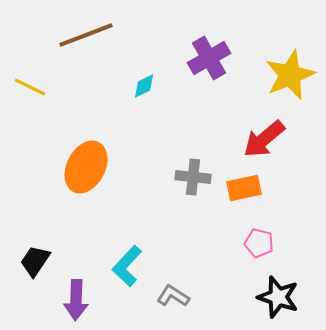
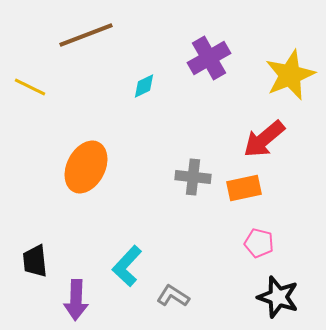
black trapezoid: rotated 40 degrees counterclockwise
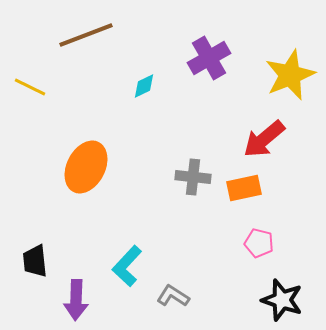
black star: moved 4 px right, 3 px down
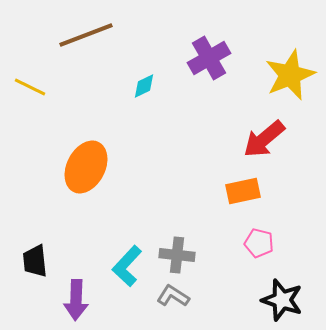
gray cross: moved 16 px left, 78 px down
orange rectangle: moved 1 px left, 3 px down
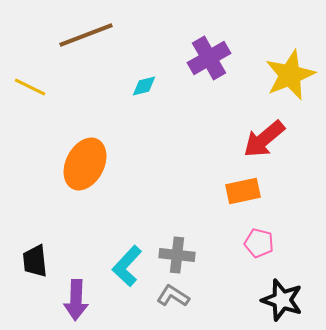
cyan diamond: rotated 12 degrees clockwise
orange ellipse: moved 1 px left, 3 px up
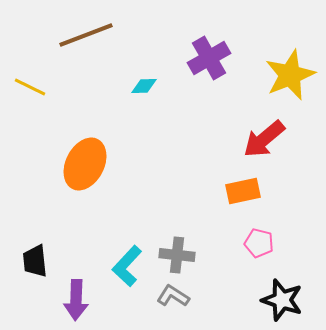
cyan diamond: rotated 12 degrees clockwise
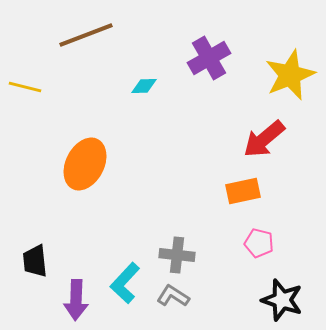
yellow line: moved 5 px left; rotated 12 degrees counterclockwise
cyan L-shape: moved 2 px left, 17 px down
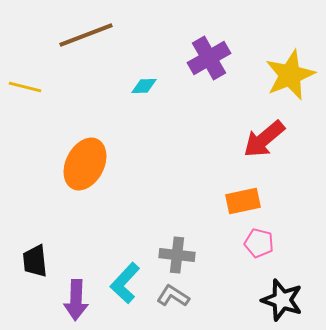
orange rectangle: moved 10 px down
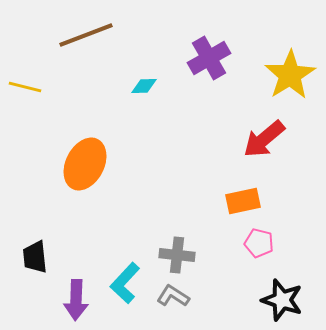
yellow star: rotated 9 degrees counterclockwise
black trapezoid: moved 4 px up
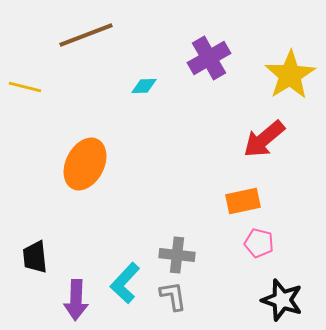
gray L-shape: rotated 48 degrees clockwise
